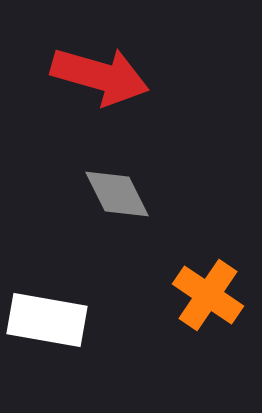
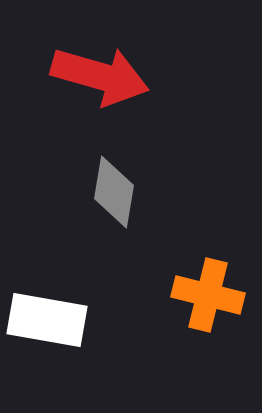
gray diamond: moved 3 px left, 2 px up; rotated 36 degrees clockwise
orange cross: rotated 20 degrees counterclockwise
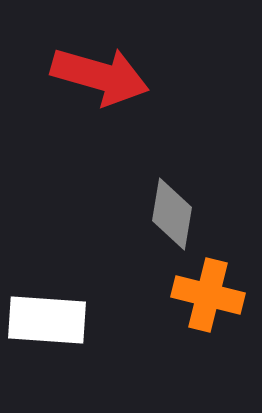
gray diamond: moved 58 px right, 22 px down
white rectangle: rotated 6 degrees counterclockwise
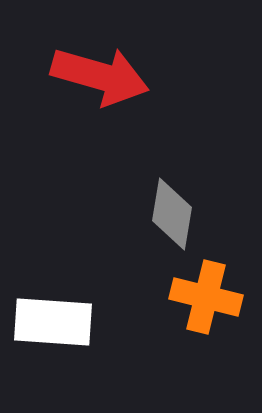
orange cross: moved 2 px left, 2 px down
white rectangle: moved 6 px right, 2 px down
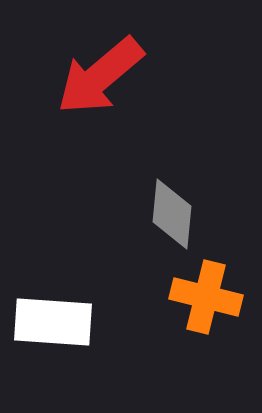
red arrow: rotated 124 degrees clockwise
gray diamond: rotated 4 degrees counterclockwise
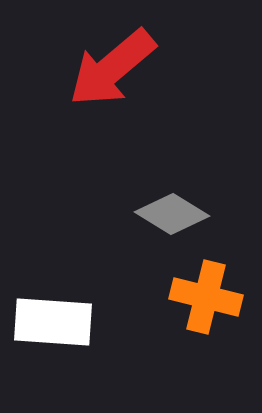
red arrow: moved 12 px right, 8 px up
gray diamond: rotated 64 degrees counterclockwise
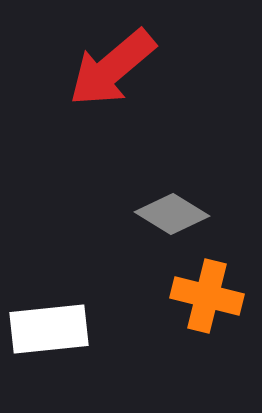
orange cross: moved 1 px right, 1 px up
white rectangle: moved 4 px left, 7 px down; rotated 10 degrees counterclockwise
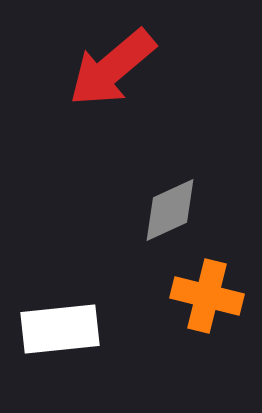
gray diamond: moved 2 px left, 4 px up; rotated 56 degrees counterclockwise
white rectangle: moved 11 px right
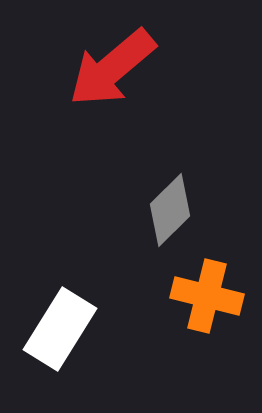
gray diamond: rotated 20 degrees counterclockwise
white rectangle: rotated 52 degrees counterclockwise
